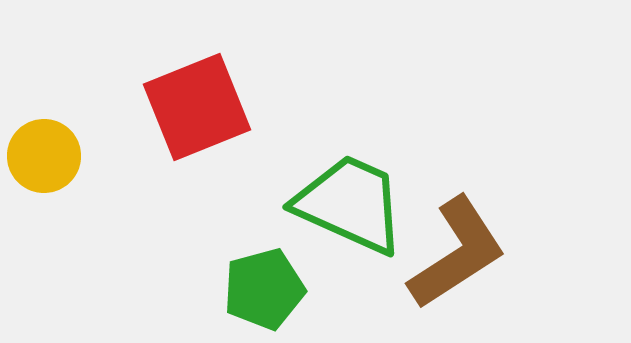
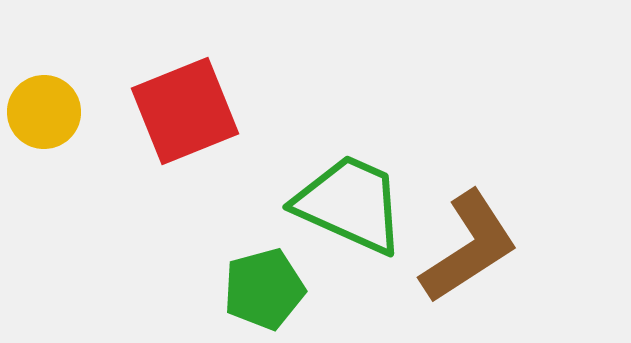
red square: moved 12 px left, 4 px down
yellow circle: moved 44 px up
brown L-shape: moved 12 px right, 6 px up
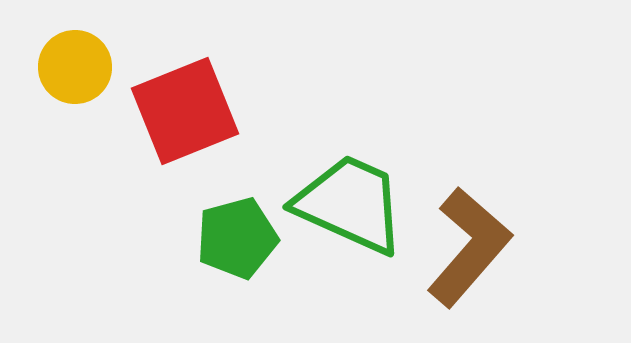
yellow circle: moved 31 px right, 45 px up
brown L-shape: rotated 16 degrees counterclockwise
green pentagon: moved 27 px left, 51 px up
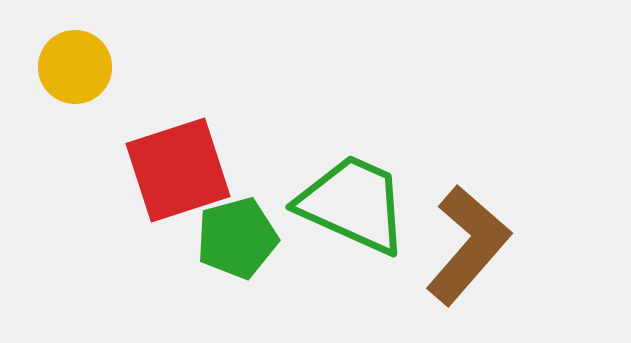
red square: moved 7 px left, 59 px down; rotated 4 degrees clockwise
green trapezoid: moved 3 px right
brown L-shape: moved 1 px left, 2 px up
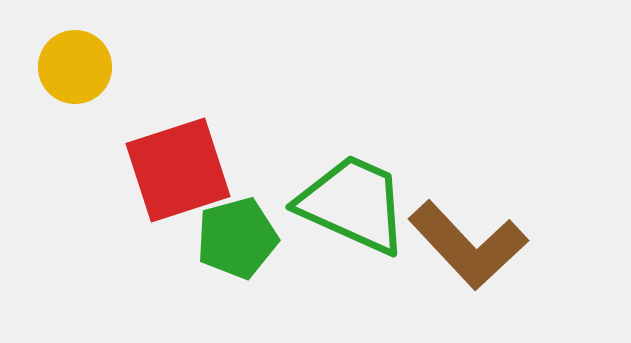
brown L-shape: rotated 96 degrees clockwise
